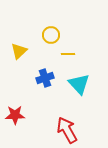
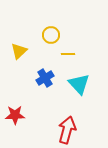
blue cross: rotated 12 degrees counterclockwise
red arrow: rotated 44 degrees clockwise
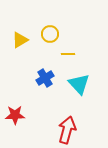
yellow circle: moved 1 px left, 1 px up
yellow triangle: moved 1 px right, 11 px up; rotated 12 degrees clockwise
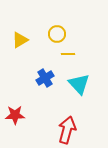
yellow circle: moved 7 px right
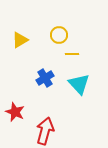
yellow circle: moved 2 px right, 1 px down
yellow line: moved 4 px right
red star: moved 3 px up; rotated 24 degrees clockwise
red arrow: moved 22 px left, 1 px down
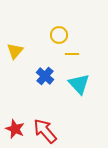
yellow triangle: moved 5 px left, 11 px down; rotated 18 degrees counterclockwise
blue cross: moved 2 px up; rotated 18 degrees counterclockwise
red star: moved 17 px down
red arrow: rotated 56 degrees counterclockwise
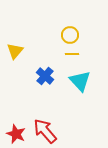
yellow circle: moved 11 px right
cyan triangle: moved 1 px right, 3 px up
red star: moved 1 px right, 5 px down
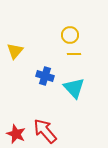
yellow line: moved 2 px right
blue cross: rotated 24 degrees counterclockwise
cyan triangle: moved 6 px left, 7 px down
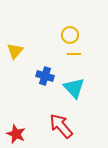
red arrow: moved 16 px right, 5 px up
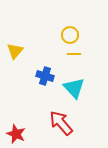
red arrow: moved 3 px up
